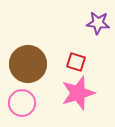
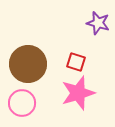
purple star: rotated 10 degrees clockwise
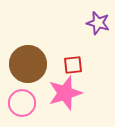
red square: moved 3 px left, 3 px down; rotated 24 degrees counterclockwise
pink star: moved 13 px left
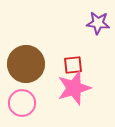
purple star: rotated 10 degrees counterclockwise
brown circle: moved 2 px left
pink star: moved 9 px right, 5 px up
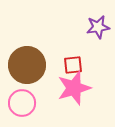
purple star: moved 4 px down; rotated 15 degrees counterclockwise
brown circle: moved 1 px right, 1 px down
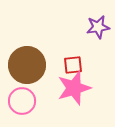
pink circle: moved 2 px up
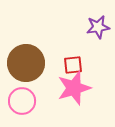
brown circle: moved 1 px left, 2 px up
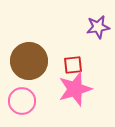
brown circle: moved 3 px right, 2 px up
pink star: moved 1 px right, 1 px down
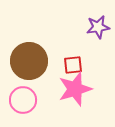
pink circle: moved 1 px right, 1 px up
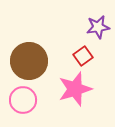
red square: moved 10 px right, 9 px up; rotated 30 degrees counterclockwise
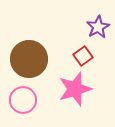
purple star: rotated 20 degrees counterclockwise
brown circle: moved 2 px up
